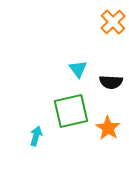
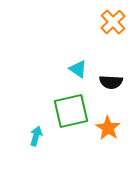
cyan triangle: rotated 18 degrees counterclockwise
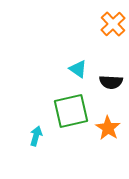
orange cross: moved 2 px down
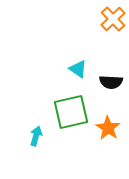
orange cross: moved 5 px up
green square: moved 1 px down
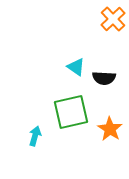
cyan triangle: moved 2 px left, 2 px up
black semicircle: moved 7 px left, 4 px up
orange star: moved 2 px right, 1 px down
cyan arrow: moved 1 px left
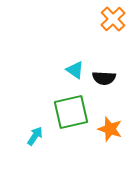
cyan triangle: moved 1 px left, 3 px down
orange star: rotated 15 degrees counterclockwise
cyan arrow: rotated 18 degrees clockwise
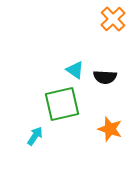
black semicircle: moved 1 px right, 1 px up
green square: moved 9 px left, 8 px up
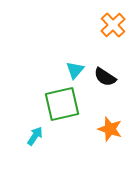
orange cross: moved 6 px down
cyan triangle: rotated 36 degrees clockwise
black semicircle: rotated 30 degrees clockwise
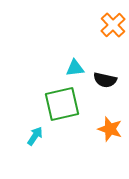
cyan triangle: moved 2 px up; rotated 42 degrees clockwise
black semicircle: moved 3 px down; rotated 20 degrees counterclockwise
